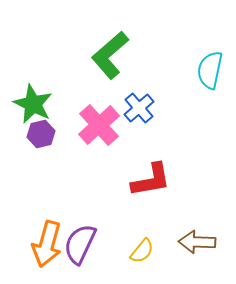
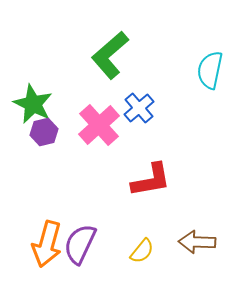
purple hexagon: moved 3 px right, 2 px up
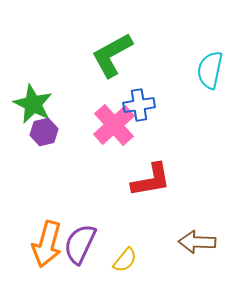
green L-shape: moved 2 px right; rotated 12 degrees clockwise
blue cross: moved 3 px up; rotated 32 degrees clockwise
pink cross: moved 15 px right
yellow semicircle: moved 17 px left, 9 px down
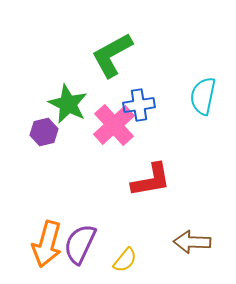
cyan semicircle: moved 7 px left, 26 px down
green star: moved 35 px right
brown arrow: moved 5 px left
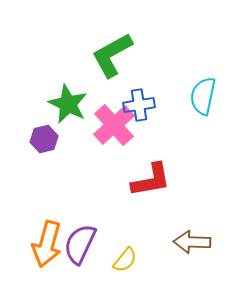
purple hexagon: moved 7 px down
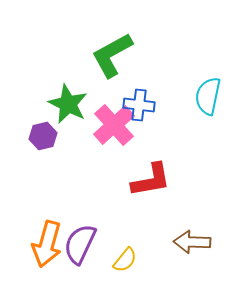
cyan semicircle: moved 5 px right
blue cross: rotated 16 degrees clockwise
purple hexagon: moved 1 px left, 3 px up
